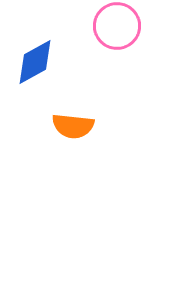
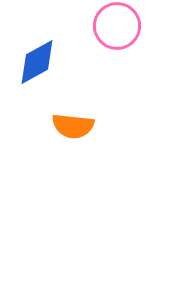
blue diamond: moved 2 px right
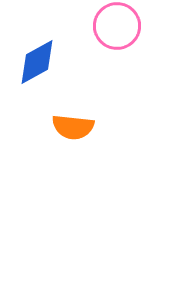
orange semicircle: moved 1 px down
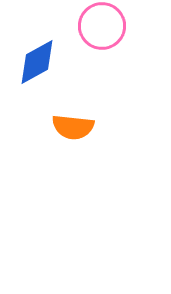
pink circle: moved 15 px left
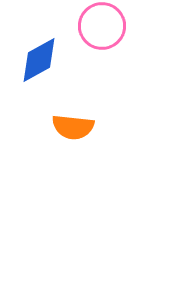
blue diamond: moved 2 px right, 2 px up
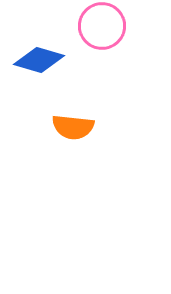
blue diamond: rotated 45 degrees clockwise
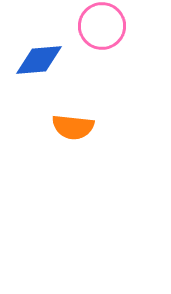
blue diamond: rotated 21 degrees counterclockwise
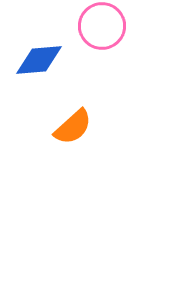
orange semicircle: rotated 48 degrees counterclockwise
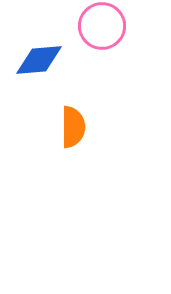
orange semicircle: rotated 48 degrees counterclockwise
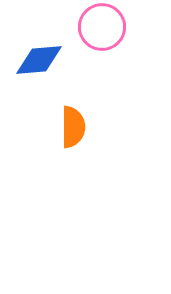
pink circle: moved 1 px down
